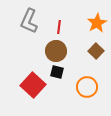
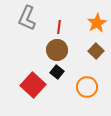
gray L-shape: moved 2 px left, 3 px up
brown circle: moved 1 px right, 1 px up
black square: rotated 24 degrees clockwise
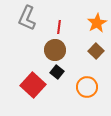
brown circle: moved 2 px left
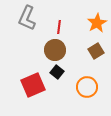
brown square: rotated 14 degrees clockwise
red square: rotated 25 degrees clockwise
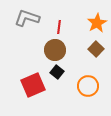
gray L-shape: rotated 85 degrees clockwise
brown square: moved 2 px up; rotated 14 degrees counterclockwise
orange circle: moved 1 px right, 1 px up
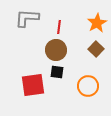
gray L-shape: rotated 15 degrees counterclockwise
brown circle: moved 1 px right
black square: rotated 32 degrees counterclockwise
red square: rotated 15 degrees clockwise
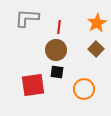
orange circle: moved 4 px left, 3 px down
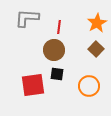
brown circle: moved 2 px left
black square: moved 2 px down
orange circle: moved 5 px right, 3 px up
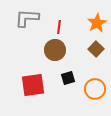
brown circle: moved 1 px right
black square: moved 11 px right, 4 px down; rotated 24 degrees counterclockwise
orange circle: moved 6 px right, 3 px down
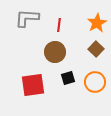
red line: moved 2 px up
brown circle: moved 2 px down
orange circle: moved 7 px up
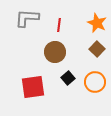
orange star: rotated 18 degrees counterclockwise
brown square: moved 1 px right
black square: rotated 24 degrees counterclockwise
red square: moved 2 px down
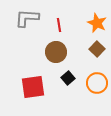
red line: rotated 16 degrees counterclockwise
brown circle: moved 1 px right
orange circle: moved 2 px right, 1 px down
